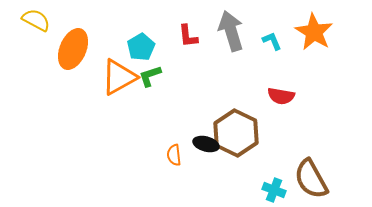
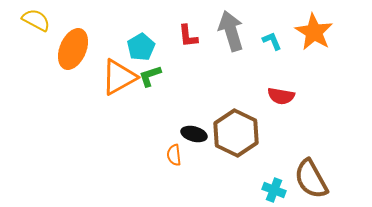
black ellipse: moved 12 px left, 10 px up
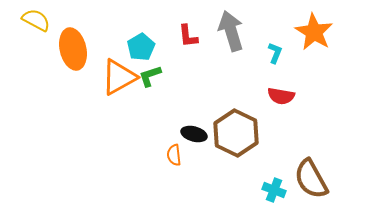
cyan L-shape: moved 3 px right, 12 px down; rotated 45 degrees clockwise
orange ellipse: rotated 36 degrees counterclockwise
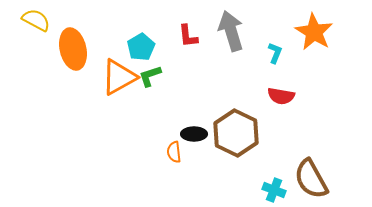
black ellipse: rotated 15 degrees counterclockwise
orange semicircle: moved 3 px up
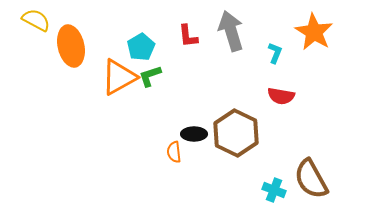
orange ellipse: moved 2 px left, 3 px up
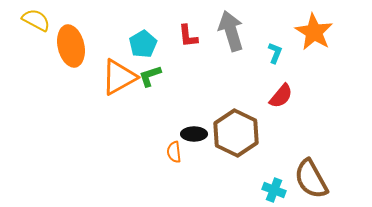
cyan pentagon: moved 2 px right, 3 px up
red semicircle: rotated 60 degrees counterclockwise
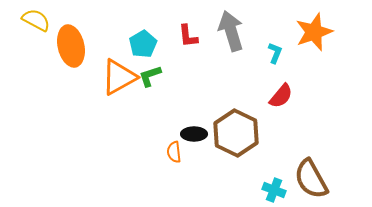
orange star: rotated 21 degrees clockwise
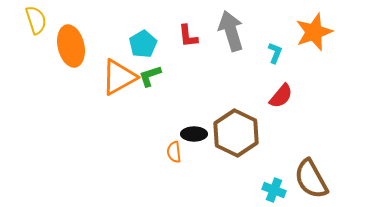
yellow semicircle: rotated 44 degrees clockwise
